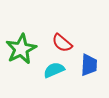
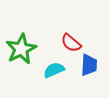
red semicircle: moved 9 px right
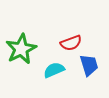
red semicircle: rotated 60 degrees counterclockwise
blue trapezoid: rotated 20 degrees counterclockwise
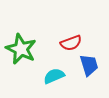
green star: rotated 20 degrees counterclockwise
cyan semicircle: moved 6 px down
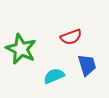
red semicircle: moved 6 px up
blue trapezoid: moved 2 px left
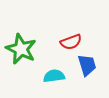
red semicircle: moved 5 px down
cyan semicircle: rotated 15 degrees clockwise
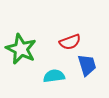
red semicircle: moved 1 px left
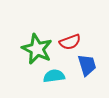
green star: moved 16 px right
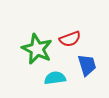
red semicircle: moved 3 px up
cyan semicircle: moved 1 px right, 2 px down
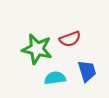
green star: rotated 12 degrees counterclockwise
blue trapezoid: moved 6 px down
